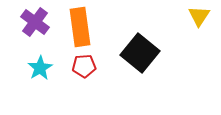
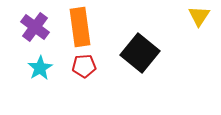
purple cross: moved 5 px down
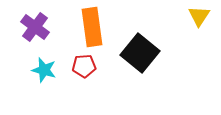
orange rectangle: moved 12 px right
cyan star: moved 4 px right, 2 px down; rotated 25 degrees counterclockwise
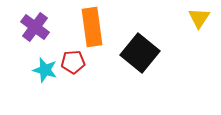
yellow triangle: moved 2 px down
red pentagon: moved 11 px left, 4 px up
cyan star: moved 1 px right
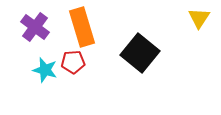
orange rectangle: moved 10 px left; rotated 9 degrees counterclockwise
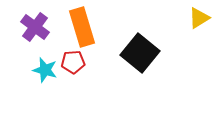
yellow triangle: rotated 25 degrees clockwise
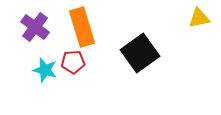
yellow triangle: rotated 20 degrees clockwise
black square: rotated 15 degrees clockwise
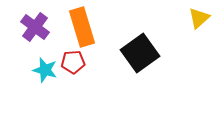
yellow triangle: rotated 30 degrees counterclockwise
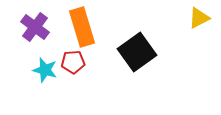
yellow triangle: rotated 15 degrees clockwise
black square: moved 3 px left, 1 px up
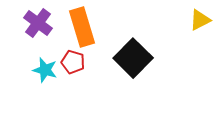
yellow triangle: moved 1 px right, 2 px down
purple cross: moved 3 px right, 4 px up
black square: moved 4 px left, 6 px down; rotated 9 degrees counterclockwise
red pentagon: rotated 20 degrees clockwise
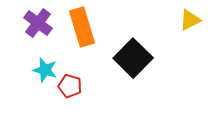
yellow triangle: moved 10 px left
red pentagon: moved 3 px left, 24 px down
